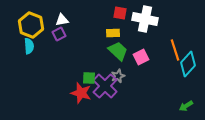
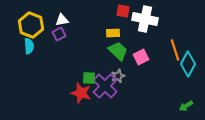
red square: moved 3 px right, 2 px up
cyan diamond: rotated 15 degrees counterclockwise
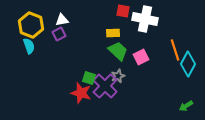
cyan semicircle: rotated 14 degrees counterclockwise
green square: rotated 16 degrees clockwise
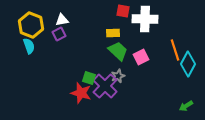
white cross: rotated 10 degrees counterclockwise
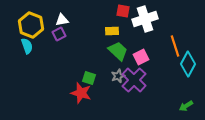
white cross: rotated 20 degrees counterclockwise
yellow rectangle: moved 1 px left, 2 px up
cyan semicircle: moved 2 px left
orange line: moved 4 px up
purple cross: moved 29 px right, 6 px up
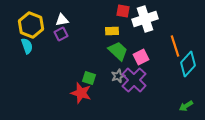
purple square: moved 2 px right
cyan diamond: rotated 15 degrees clockwise
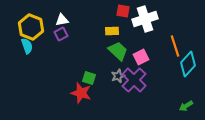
yellow hexagon: moved 2 px down
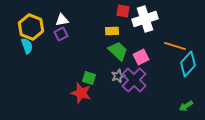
orange line: rotated 55 degrees counterclockwise
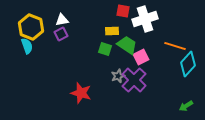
green trapezoid: moved 9 px right, 6 px up; rotated 10 degrees counterclockwise
green square: moved 16 px right, 29 px up
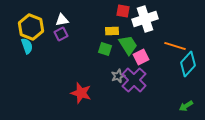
green trapezoid: moved 1 px right; rotated 25 degrees clockwise
